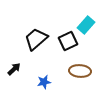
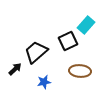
black trapezoid: moved 13 px down
black arrow: moved 1 px right
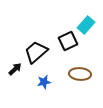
brown ellipse: moved 3 px down
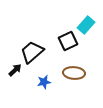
black trapezoid: moved 4 px left
black arrow: moved 1 px down
brown ellipse: moved 6 px left, 1 px up
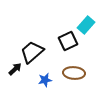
black arrow: moved 1 px up
blue star: moved 1 px right, 2 px up
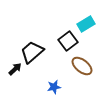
cyan rectangle: moved 1 px up; rotated 18 degrees clockwise
black square: rotated 12 degrees counterclockwise
brown ellipse: moved 8 px right, 7 px up; rotated 35 degrees clockwise
blue star: moved 9 px right, 7 px down
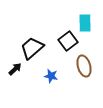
cyan rectangle: moved 1 px left, 1 px up; rotated 60 degrees counterclockwise
black trapezoid: moved 4 px up
brown ellipse: moved 2 px right; rotated 35 degrees clockwise
blue star: moved 3 px left, 11 px up; rotated 24 degrees clockwise
